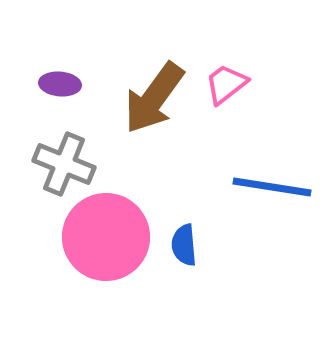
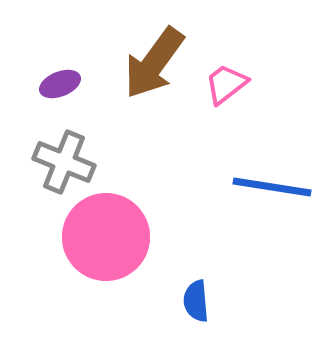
purple ellipse: rotated 27 degrees counterclockwise
brown arrow: moved 35 px up
gray cross: moved 2 px up
blue semicircle: moved 12 px right, 56 px down
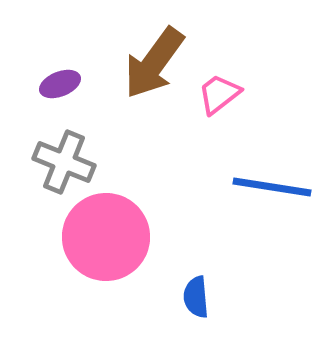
pink trapezoid: moved 7 px left, 10 px down
blue semicircle: moved 4 px up
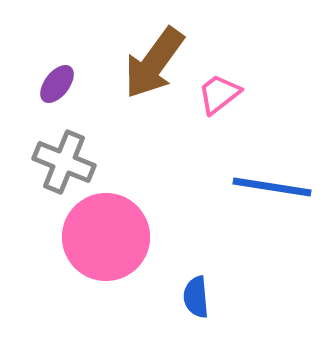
purple ellipse: moved 3 px left; rotated 30 degrees counterclockwise
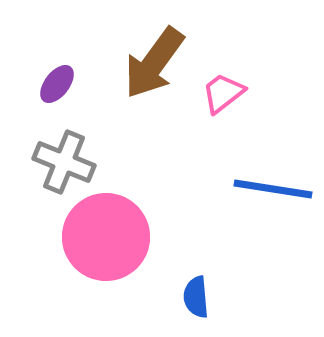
pink trapezoid: moved 4 px right, 1 px up
blue line: moved 1 px right, 2 px down
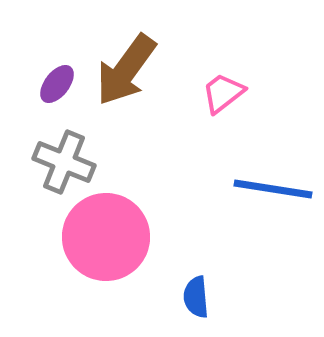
brown arrow: moved 28 px left, 7 px down
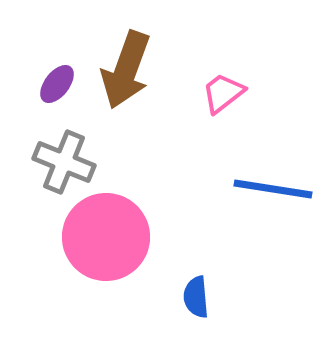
brown arrow: rotated 16 degrees counterclockwise
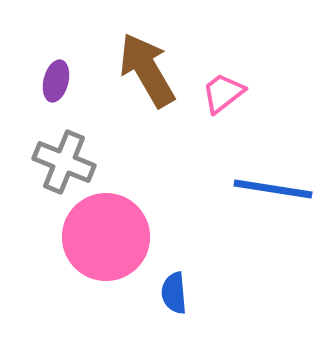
brown arrow: moved 21 px right; rotated 130 degrees clockwise
purple ellipse: moved 1 px left, 3 px up; rotated 24 degrees counterclockwise
blue semicircle: moved 22 px left, 4 px up
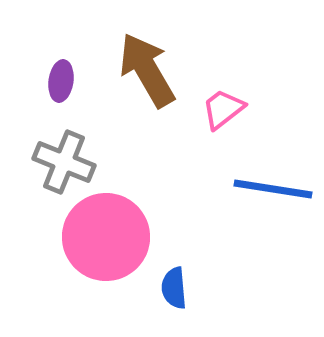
purple ellipse: moved 5 px right; rotated 6 degrees counterclockwise
pink trapezoid: moved 16 px down
blue semicircle: moved 5 px up
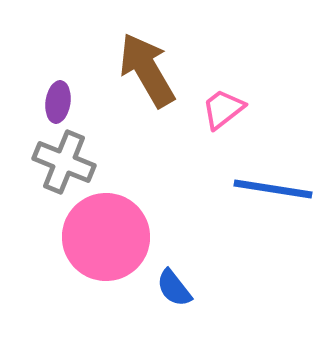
purple ellipse: moved 3 px left, 21 px down
blue semicircle: rotated 33 degrees counterclockwise
